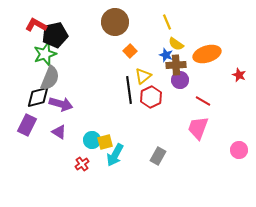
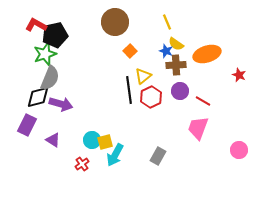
blue star: moved 4 px up
purple circle: moved 11 px down
purple triangle: moved 6 px left, 8 px down
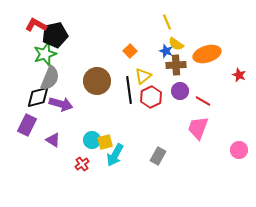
brown circle: moved 18 px left, 59 px down
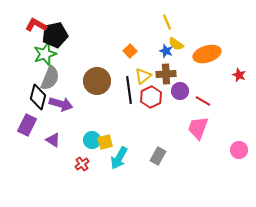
brown cross: moved 10 px left, 9 px down
black diamond: rotated 60 degrees counterclockwise
cyan arrow: moved 4 px right, 3 px down
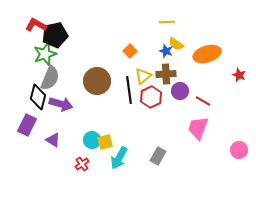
yellow line: rotated 70 degrees counterclockwise
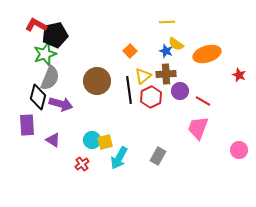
purple rectangle: rotated 30 degrees counterclockwise
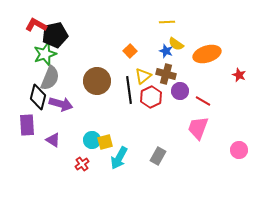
brown cross: rotated 18 degrees clockwise
